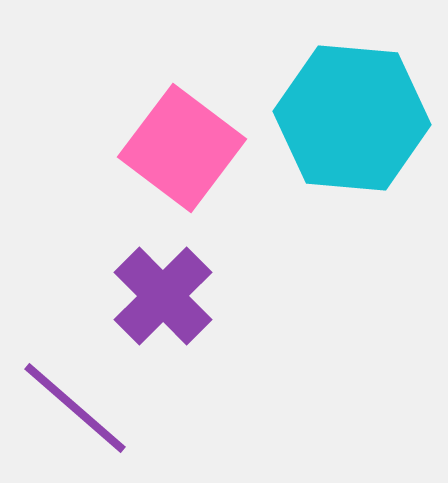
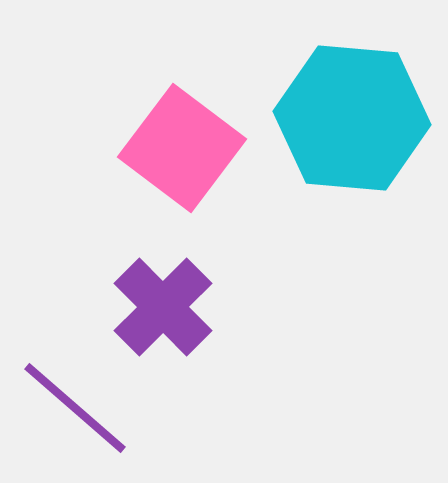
purple cross: moved 11 px down
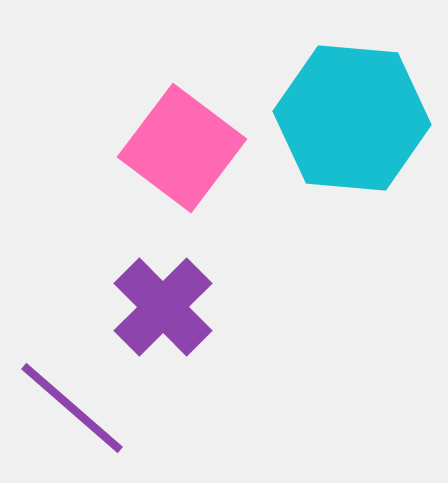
purple line: moved 3 px left
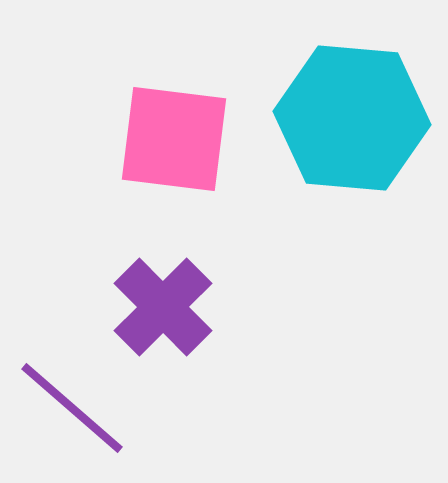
pink square: moved 8 px left, 9 px up; rotated 30 degrees counterclockwise
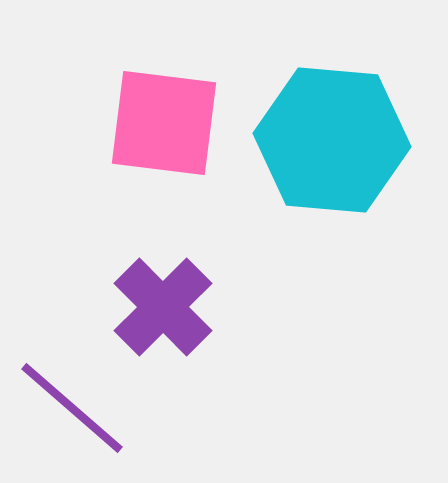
cyan hexagon: moved 20 px left, 22 px down
pink square: moved 10 px left, 16 px up
